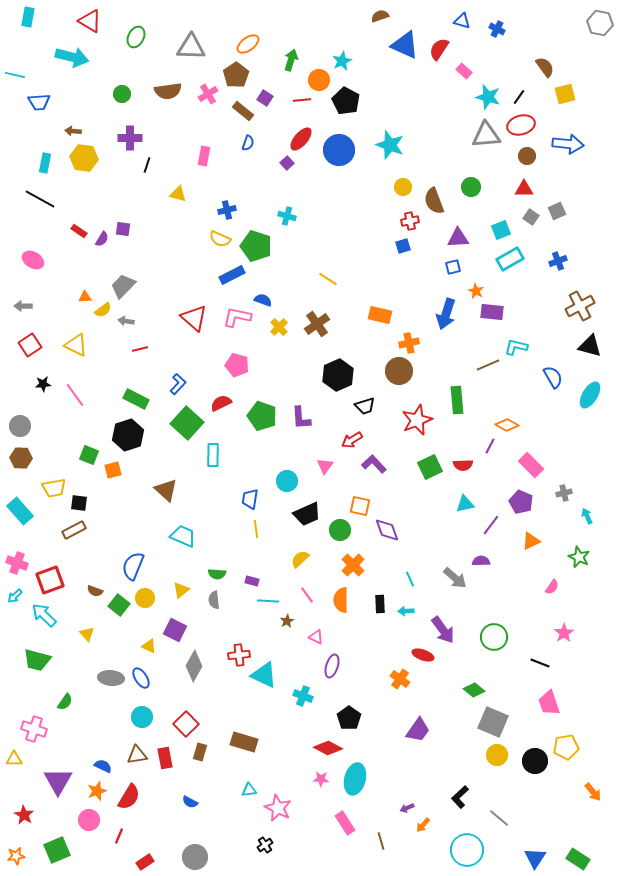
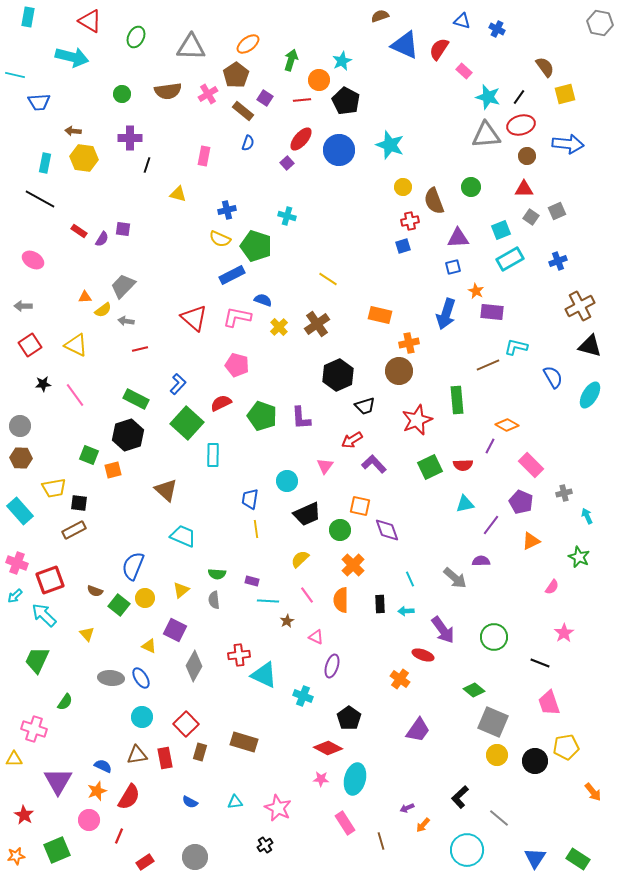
green trapezoid at (37, 660): rotated 100 degrees clockwise
cyan triangle at (249, 790): moved 14 px left, 12 px down
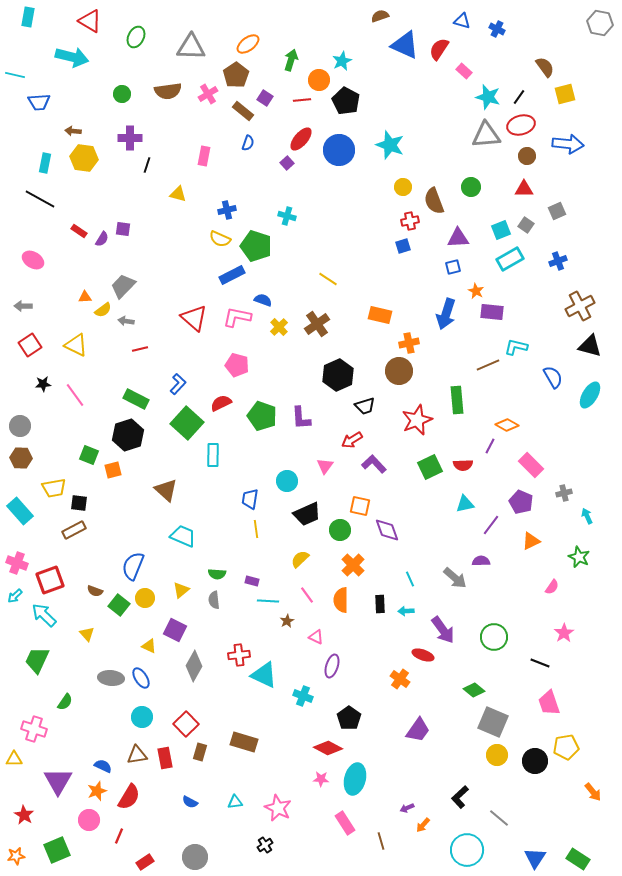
gray square at (531, 217): moved 5 px left, 8 px down
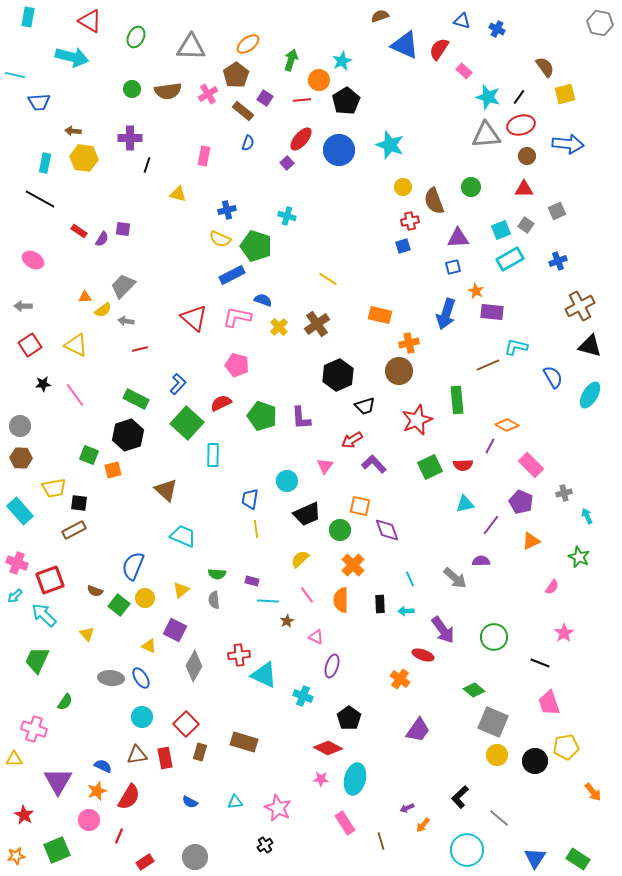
green circle at (122, 94): moved 10 px right, 5 px up
black pentagon at (346, 101): rotated 12 degrees clockwise
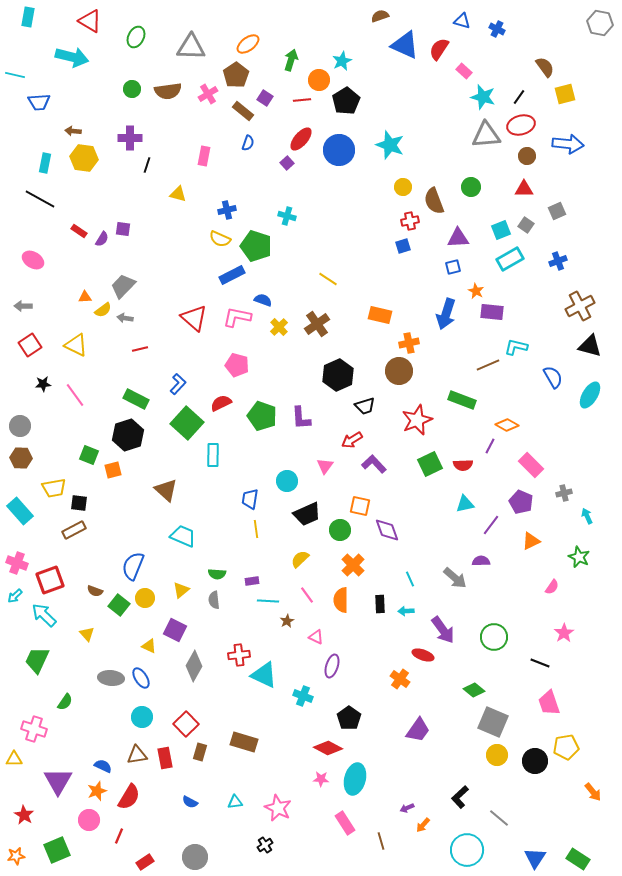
cyan star at (488, 97): moved 5 px left
gray arrow at (126, 321): moved 1 px left, 3 px up
green rectangle at (457, 400): moved 5 px right; rotated 64 degrees counterclockwise
green square at (430, 467): moved 3 px up
purple rectangle at (252, 581): rotated 24 degrees counterclockwise
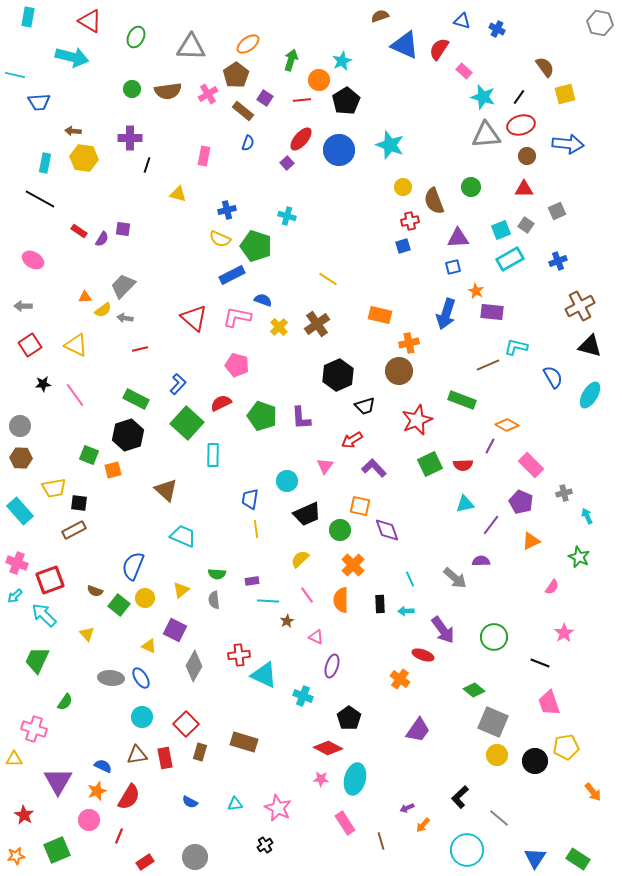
purple L-shape at (374, 464): moved 4 px down
cyan triangle at (235, 802): moved 2 px down
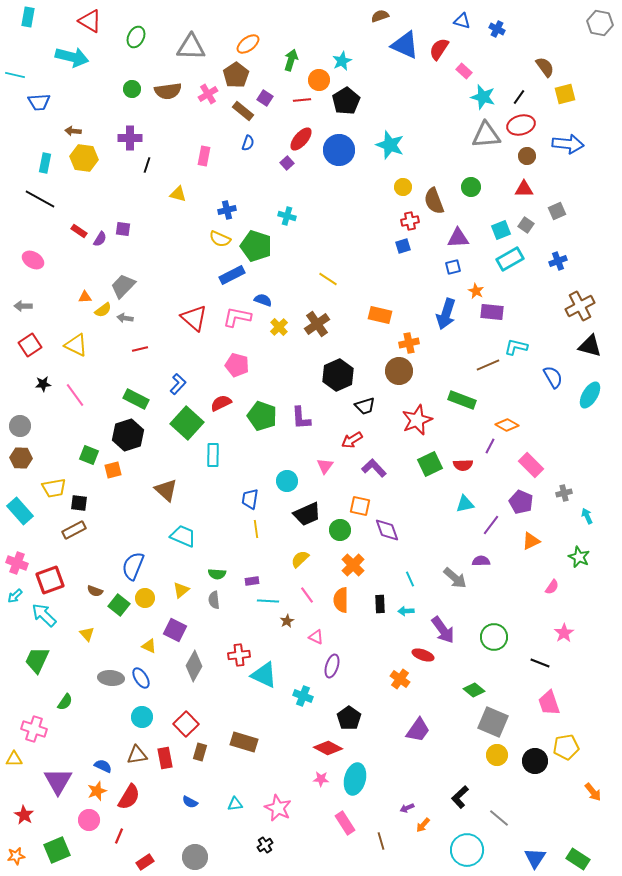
purple semicircle at (102, 239): moved 2 px left
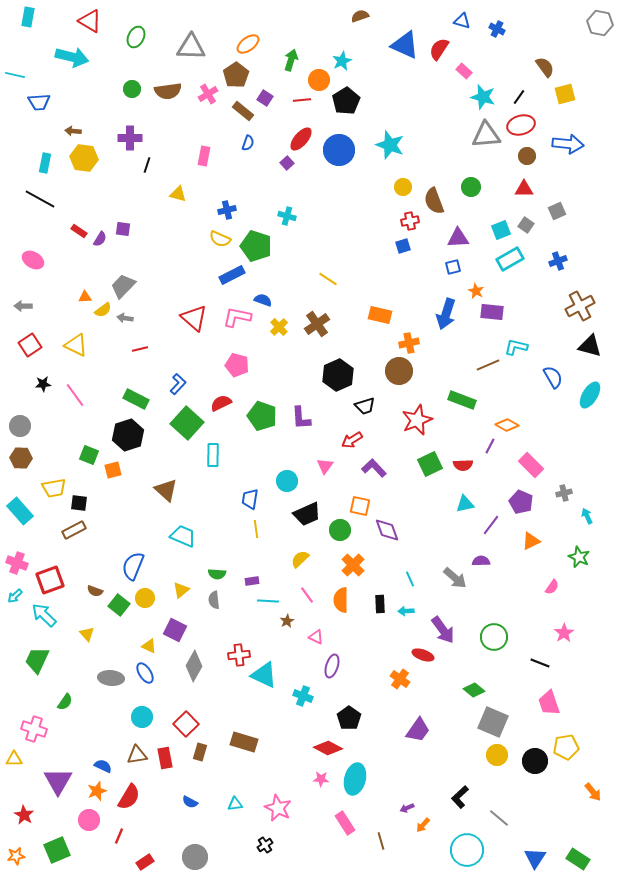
brown semicircle at (380, 16): moved 20 px left
blue ellipse at (141, 678): moved 4 px right, 5 px up
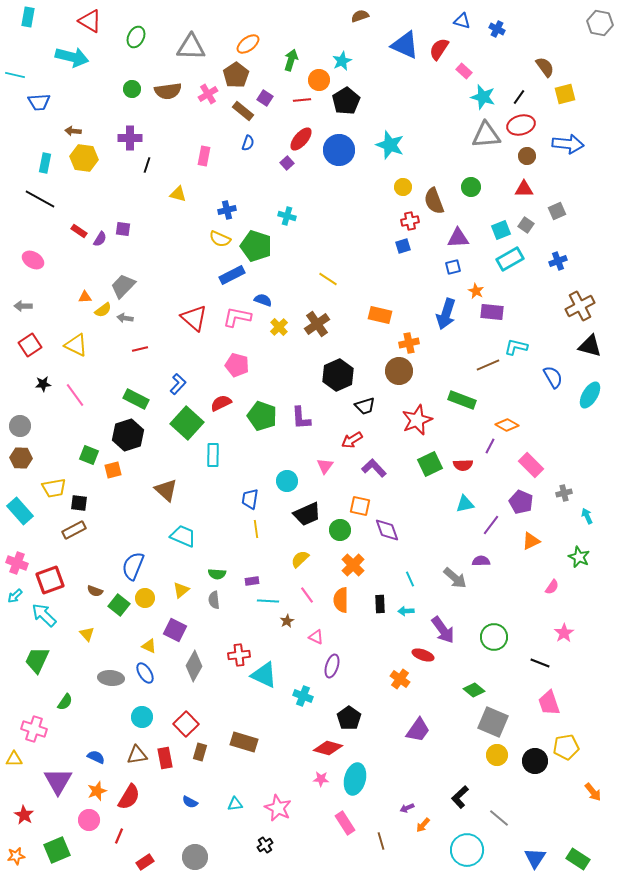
red diamond at (328, 748): rotated 12 degrees counterclockwise
blue semicircle at (103, 766): moved 7 px left, 9 px up
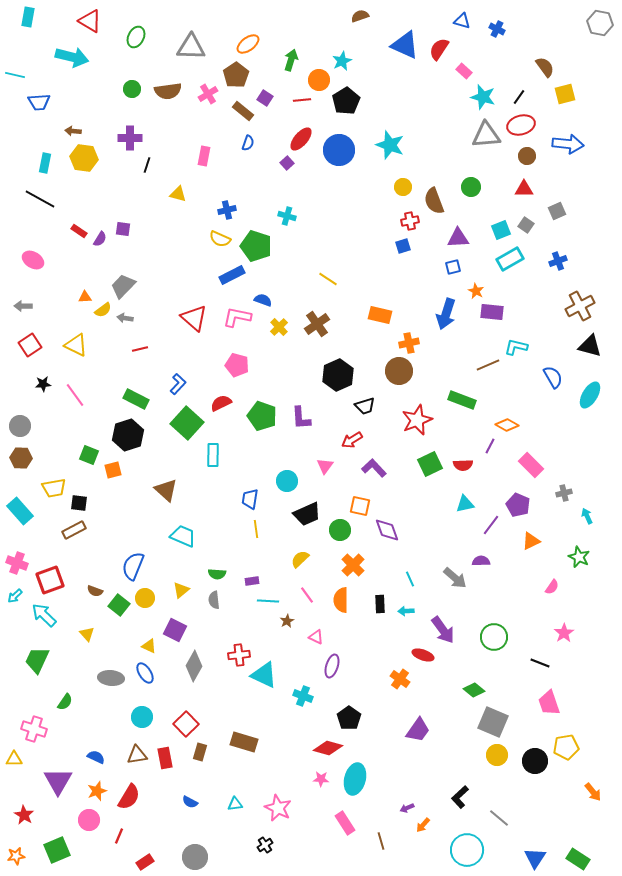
purple pentagon at (521, 502): moved 3 px left, 3 px down
